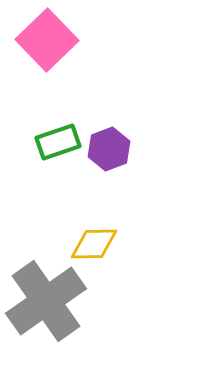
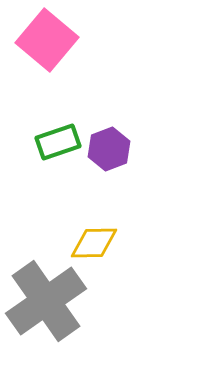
pink square: rotated 6 degrees counterclockwise
yellow diamond: moved 1 px up
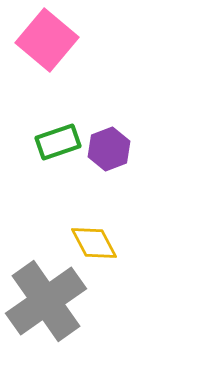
yellow diamond: rotated 63 degrees clockwise
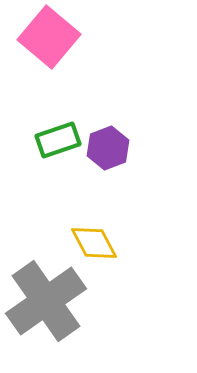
pink square: moved 2 px right, 3 px up
green rectangle: moved 2 px up
purple hexagon: moved 1 px left, 1 px up
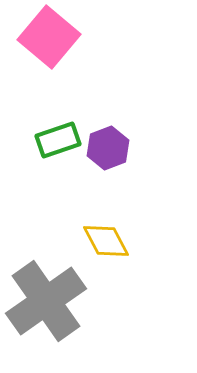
yellow diamond: moved 12 px right, 2 px up
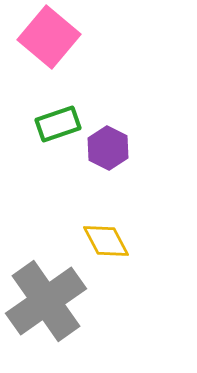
green rectangle: moved 16 px up
purple hexagon: rotated 12 degrees counterclockwise
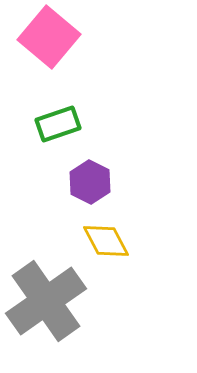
purple hexagon: moved 18 px left, 34 px down
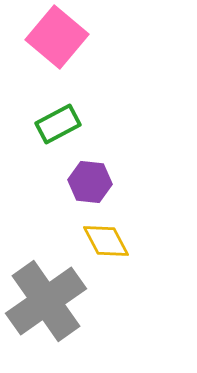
pink square: moved 8 px right
green rectangle: rotated 9 degrees counterclockwise
purple hexagon: rotated 21 degrees counterclockwise
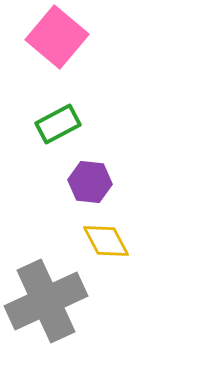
gray cross: rotated 10 degrees clockwise
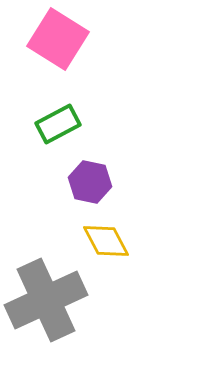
pink square: moved 1 px right, 2 px down; rotated 8 degrees counterclockwise
purple hexagon: rotated 6 degrees clockwise
gray cross: moved 1 px up
